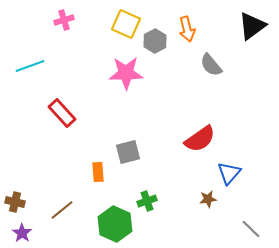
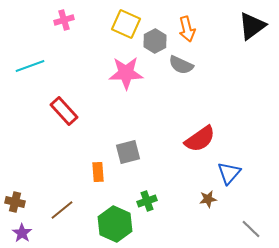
gray semicircle: moved 30 px left; rotated 25 degrees counterclockwise
red rectangle: moved 2 px right, 2 px up
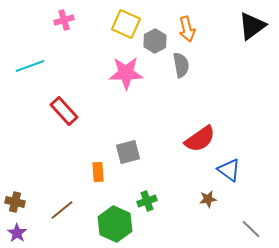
gray semicircle: rotated 125 degrees counterclockwise
blue triangle: moved 3 px up; rotated 35 degrees counterclockwise
purple star: moved 5 px left
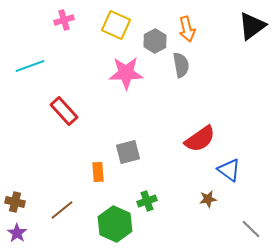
yellow square: moved 10 px left, 1 px down
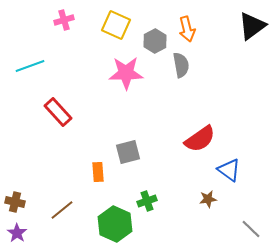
red rectangle: moved 6 px left, 1 px down
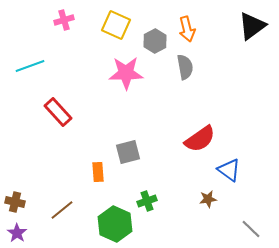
gray semicircle: moved 4 px right, 2 px down
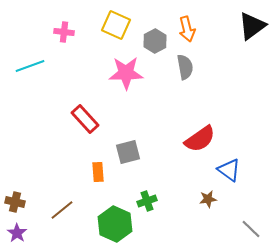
pink cross: moved 12 px down; rotated 24 degrees clockwise
red rectangle: moved 27 px right, 7 px down
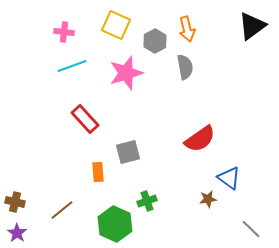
cyan line: moved 42 px right
pink star: rotated 16 degrees counterclockwise
blue triangle: moved 8 px down
